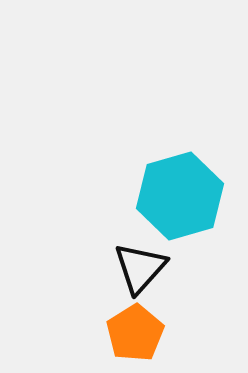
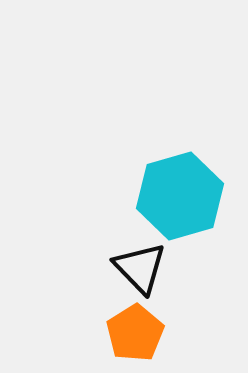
black triangle: rotated 26 degrees counterclockwise
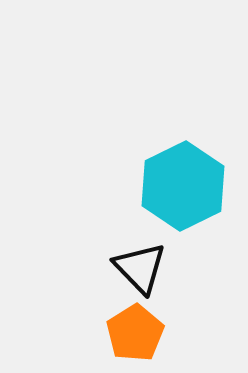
cyan hexagon: moved 3 px right, 10 px up; rotated 10 degrees counterclockwise
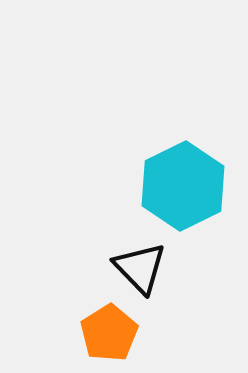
orange pentagon: moved 26 px left
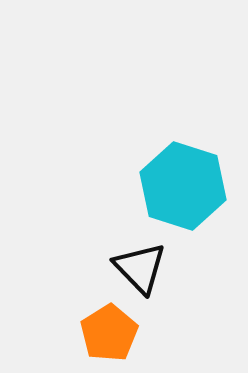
cyan hexagon: rotated 16 degrees counterclockwise
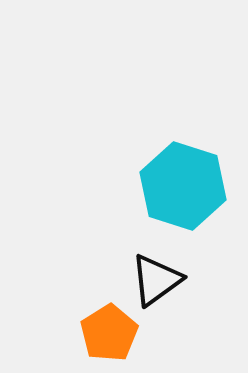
black triangle: moved 16 px right, 12 px down; rotated 38 degrees clockwise
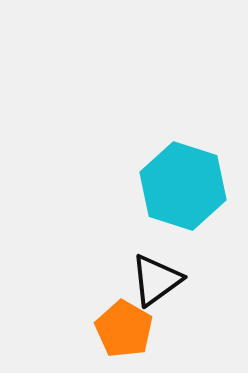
orange pentagon: moved 15 px right, 4 px up; rotated 10 degrees counterclockwise
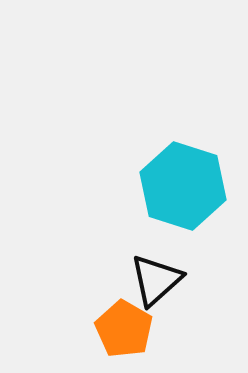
black triangle: rotated 6 degrees counterclockwise
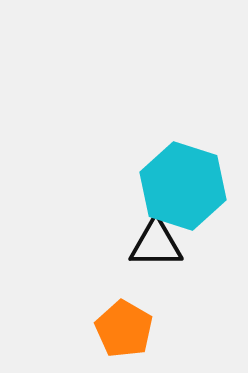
black triangle: moved 36 px up; rotated 42 degrees clockwise
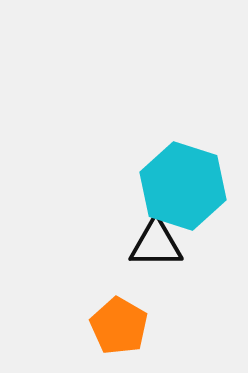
orange pentagon: moved 5 px left, 3 px up
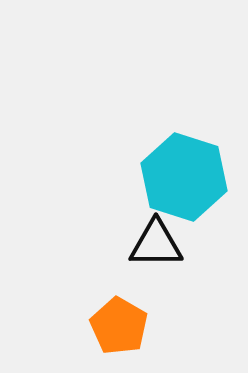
cyan hexagon: moved 1 px right, 9 px up
